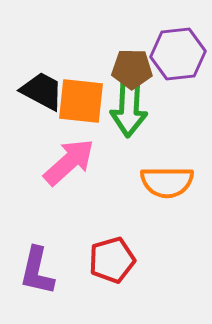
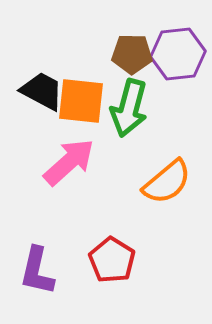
brown pentagon: moved 15 px up
green arrow: rotated 12 degrees clockwise
orange semicircle: rotated 40 degrees counterclockwise
red pentagon: rotated 24 degrees counterclockwise
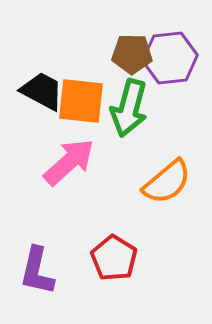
purple hexagon: moved 8 px left, 4 px down
red pentagon: moved 2 px right, 2 px up
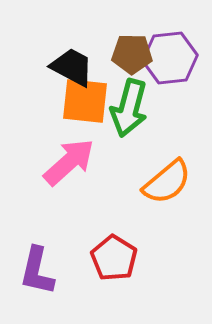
black trapezoid: moved 30 px right, 24 px up
orange square: moved 4 px right
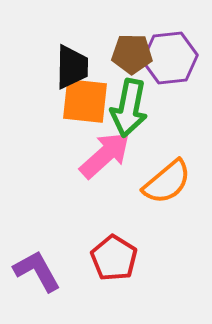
black trapezoid: rotated 63 degrees clockwise
green arrow: rotated 4 degrees counterclockwise
pink arrow: moved 36 px right, 7 px up
purple L-shape: rotated 138 degrees clockwise
